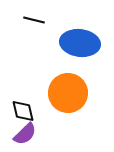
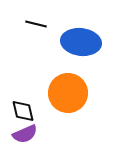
black line: moved 2 px right, 4 px down
blue ellipse: moved 1 px right, 1 px up
purple semicircle: rotated 20 degrees clockwise
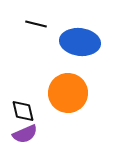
blue ellipse: moved 1 px left
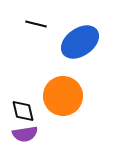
blue ellipse: rotated 42 degrees counterclockwise
orange circle: moved 5 px left, 3 px down
purple semicircle: rotated 15 degrees clockwise
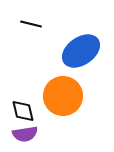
black line: moved 5 px left
blue ellipse: moved 1 px right, 9 px down
